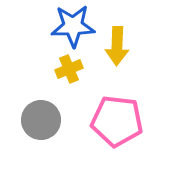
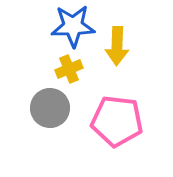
gray circle: moved 9 px right, 12 px up
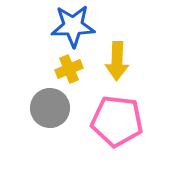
yellow arrow: moved 15 px down
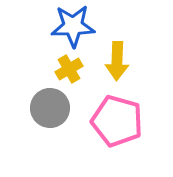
yellow cross: rotated 8 degrees counterclockwise
pink pentagon: rotated 9 degrees clockwise
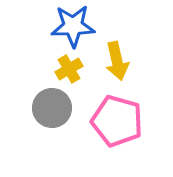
yellow arrow: rotated 15 degrees counterclockwise
gray circle: moved 2 px right
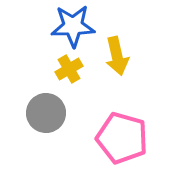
yellow arrow: moved 5 px up
gray circle: moved 6 px left, 5 px down
pink pentagon: moved 5 px right, 17 px down
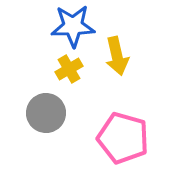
pink pentagon: moved 1 px right
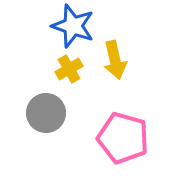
blue star: rotated 21 degrees clockwise
yellow arrow: moved 2 px left, 4 px down
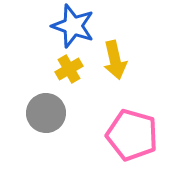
pink pentagon: moved 9 px right, 3 px up
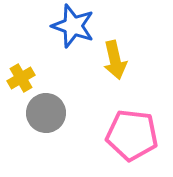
yellow cross: moved 48 px left, 9 px down
pink pentagon: rotated 9 degrees counterclockwise
